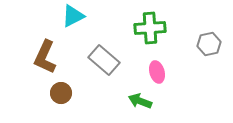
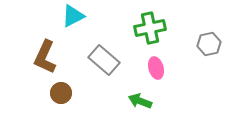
green cross: rotated 8 degrees counterclockwise
pink ellipse: moved 1 px left, 4 px up
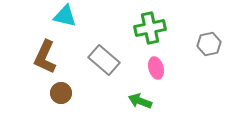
cyan triangle: moved 8 px left; rotated 40 degrees clockwise
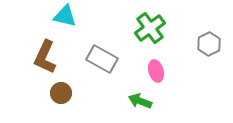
green cross: rotated 24 degrees counterclockwise
gray hexagon: rotated 15 degrees counterclockwise
gray rectangle: moved 2 px left, 1 px up; rotated 12 degrees counterclockwise
pink ellipse: moved 3 px down
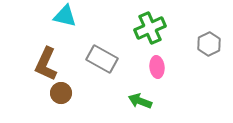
green cross: rotated 12 degrees clockwise
brown L-shape: moved 1 px right, 7 px down
pink ellipse: moved 1 px right, 4 px up; rotated 10 degrees clockwise
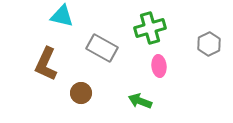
cyan triangle: moved 3 px left
green cross: rotated 8 degrees clockwise
gray rectangle: moved 11 px up
pink ellipse: moved 2 px right, 1 px up
brown circle: moved 20 px right
